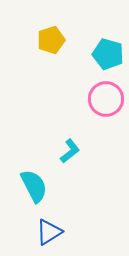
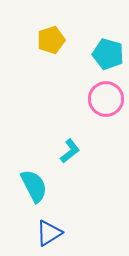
blue triangle: moved 1 px down
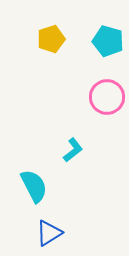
yellow pentagon: moved 1 px up
cyan pentagon: moved 13 px up
pink circle: moved 1 px right, 2 px up
cyan L-shape: moved 3 px right, 1 px up
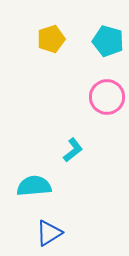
cyan semicircle: rotated 68 degrees counterclockwise
